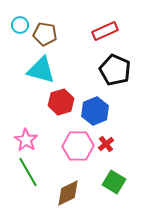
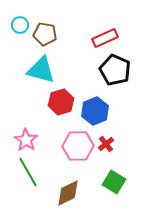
red rectangle: moved 7 px down
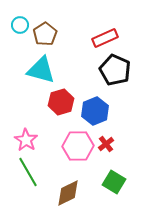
brown pentagon: rotated 30 degrees clockwise
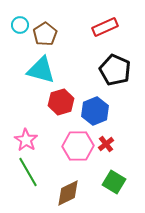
red rectangle: moved 11 px up
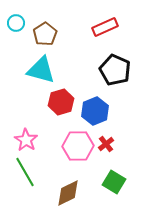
cyan circle: moved 4 px left, 2 px up
green line: moved 3 px left
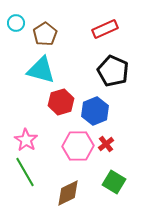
red rectangle: moved 2 px down
black pentagon: moved 2 px left, 1 px down
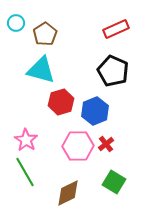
red rectangle: moved 11 px right
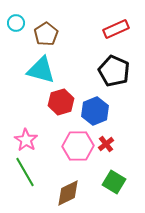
brown pentagon: moved 1 px right
black pentagon: moved 1 px right
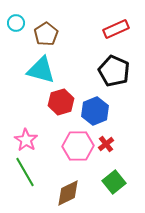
green square: rotated 20 degrees clockwise
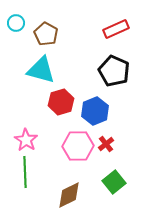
brown pentagon: rotated 10 degrees counterclockwise
green line: rotated 28 degrees clockwise
brown diamond: moved 1 px right, 2 px down
